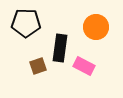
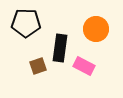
orange circle: moved 2 px down
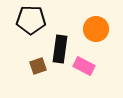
black pentagon: moved 5 px right, 3 px up
black rectangle: moved 1 px down
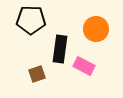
brown square: moved 1 px left, 8 px down
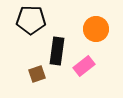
black rectangle: moved 3 px left, 2 px down
pink rectangle: rotated 65 degrees counterclockwise
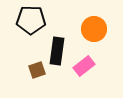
orange circle: moved 2 px left
brown square: moved 4 px up
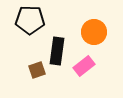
black pentagon: moved 1 px left
orange circle: moved 3 px down
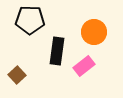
brown square: moved 20 px left, 5 px down; rotated 24 degrees counterclockwise
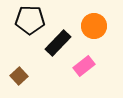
orange circle: moved 6 px up
black rectangle: moved 1 px right, 8 px up; rotated 36 degrees clockwise
brown square: moved 2 px right, 1 px down
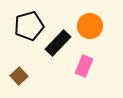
black pentagon: moved 1 px left, 6 px down; rotated 16 degrees counterclockwise
orange circle: moved 4 px left
pink rectangle: rotated 30 degrees counterclockwise
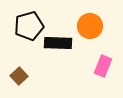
black rectangle: rotated 48 degrees clockwise
pink rectangle: moved 19 px right
